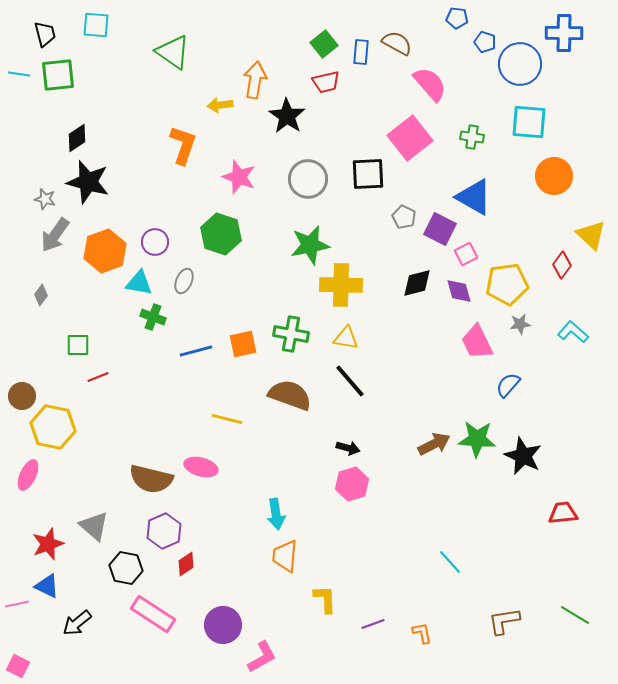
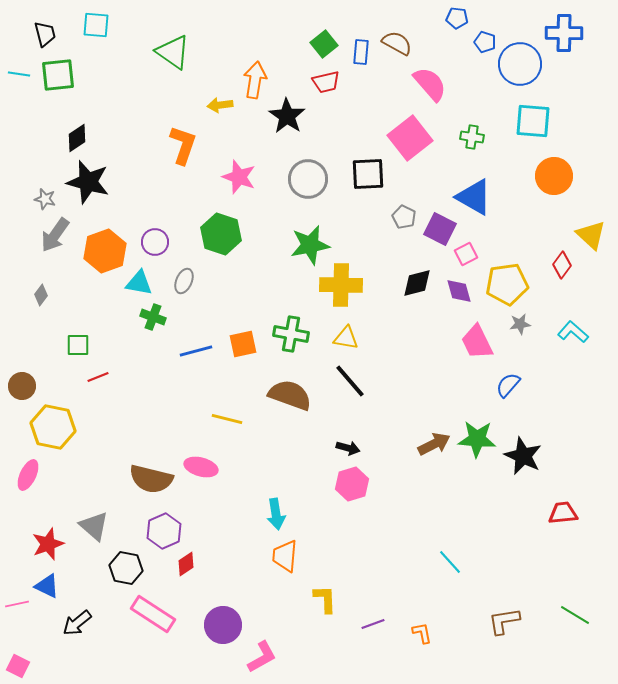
cyan square at (529, 122): moved 4 px right, 1 px up
brown circle at (22, 396): moved 10 px up
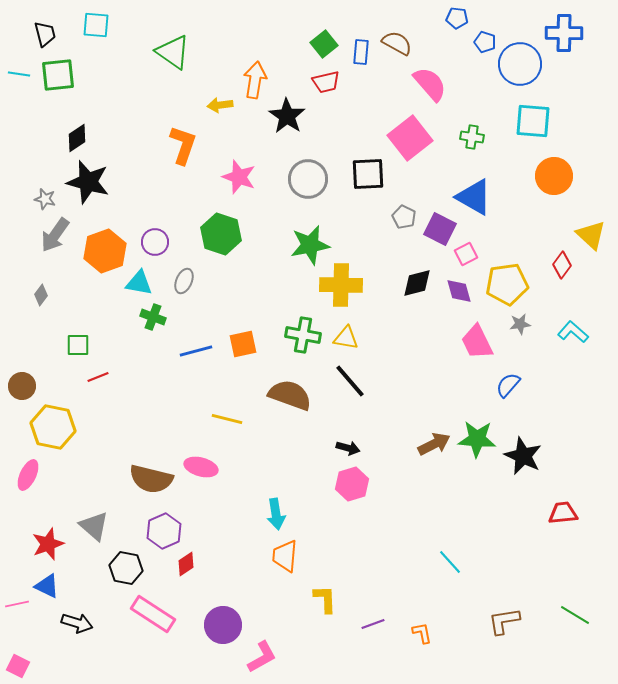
green cross at (291, 334): moved 12 px right, 1 px down
black arrow at (77, 623): rotated 124 degrees counterclockwise
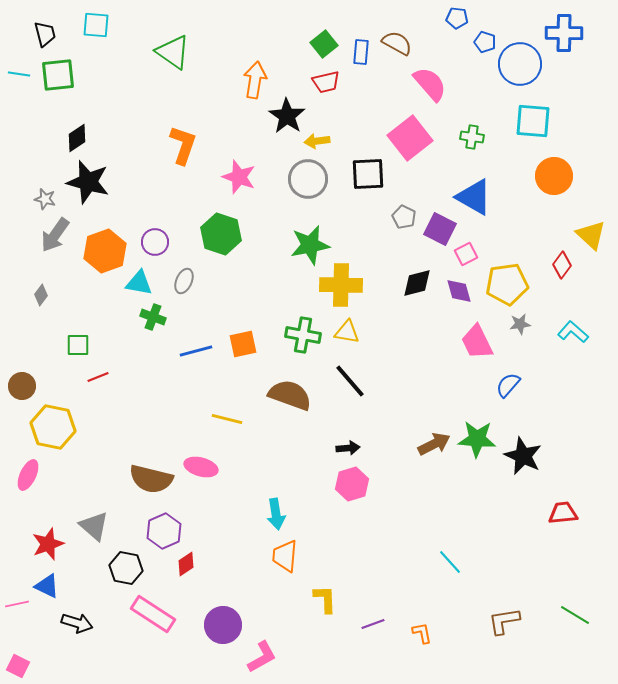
yellow arrow at (220, 105): moved 97 px right, 36 px down
yellow triangle at (346, 338): moved 1 px right, 6 px up
black arrow at (348, 448): rotated 20 degrees counterclockwise
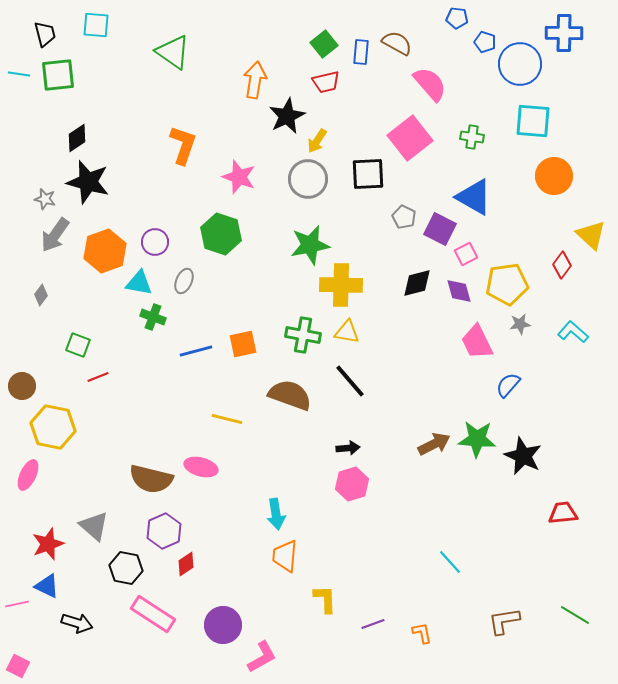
black star at (287, 116): rotated 12 degrees clockwise
yellow arrow at (317, 141): rotated 50 degrees counterclockwise
green square at (78, 345): rotated 20 degrees clockwise
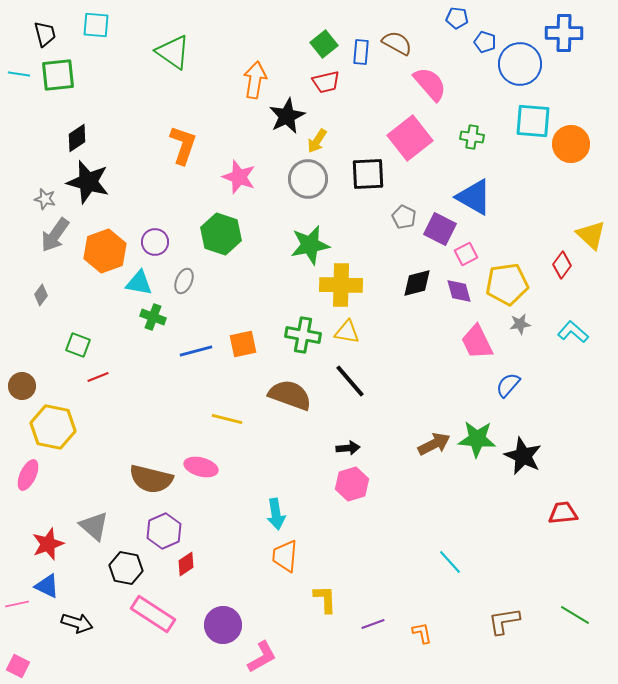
orange circle at (554, 176): moved 17 px right, 32 px up
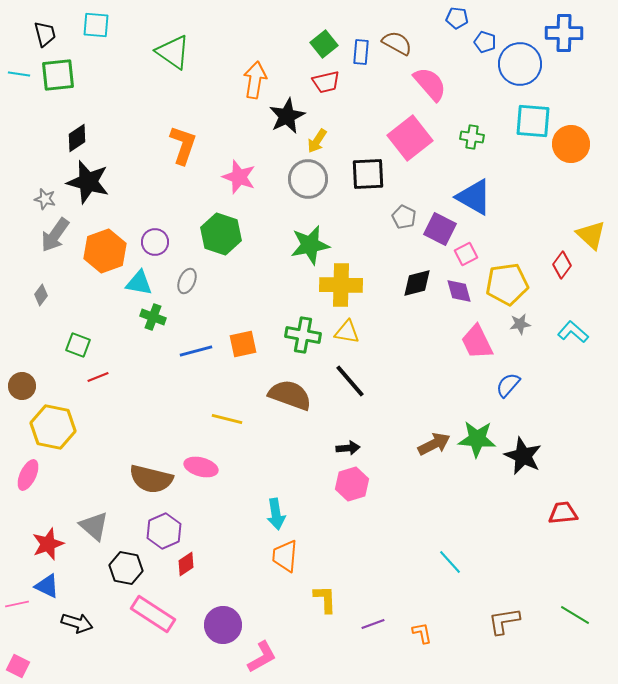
gray ellipse at (184, 281): moved 3 px right
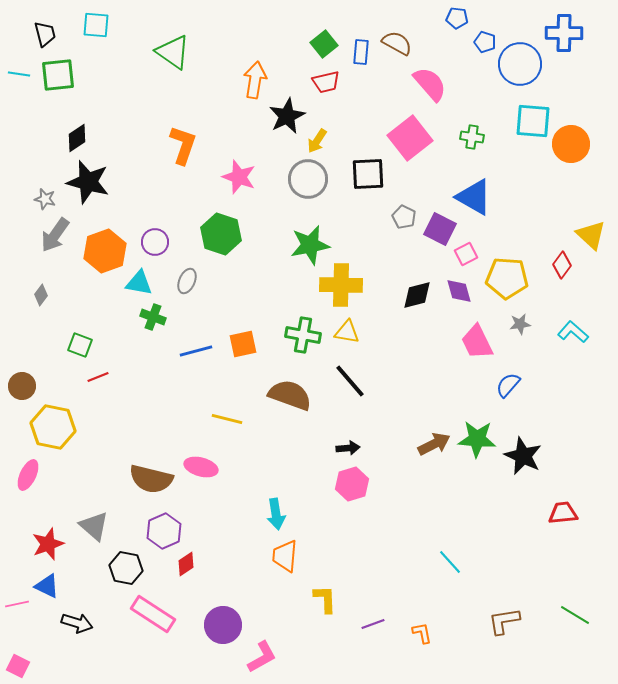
black diamond at (417, 283): moved 12 px down
yellow pentagon at (507, 284): moved 6 px up; rotated 12 degrees clockwise
green square at (78, 345): moved 2 px right
